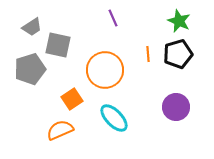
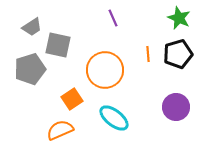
green star: moved 3 px up
cyan ellipse: rotated 8 degrees counterclockwise
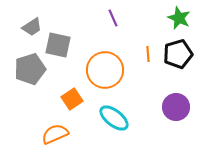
orange semicircle: moved 5 px left, 4 px down
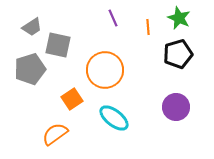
orange line: moved 27 px up
orange semicircle: rotated 12 degrees counterclockwise
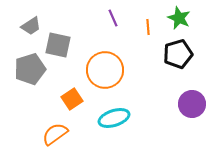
gray trapezoid: moved 1 px left, 1 px up
purple circle: moved 16 px right, 3 px up
cyan ellipse: rotated 56 degrees counterclockwise
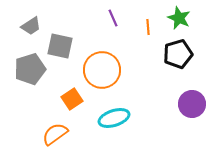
gray square: moved 2 px right, 1 px down
orange circle: moved 3 px left
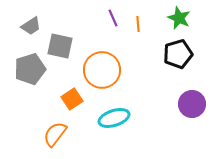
orange line: moved 10 px left, 3 px up
orange semicircle: rotated 16 degrees counterclockwise
